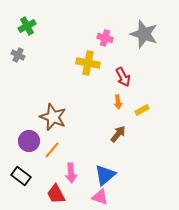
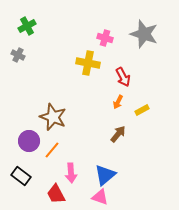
orange arrow: rotated 32 degrees clockwise
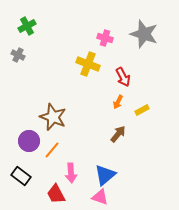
yellow cross: moved 1 px down; rotated 10 degrees clockwise
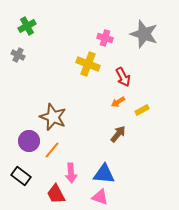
orange arrow: rotated 32 degrees clockwise
blue triangle: moved 1 px left, 1 px up; rotated 45 degrees clockwise
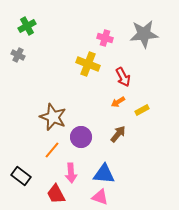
gray star: rotated 24 degrees counterclockwise
purple circle: moved 52 px right, 4 px up
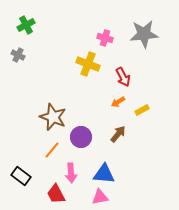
green cross: moved 1 px left, 1 px up
pink triangle: rotated 30 degrees counterclockwise
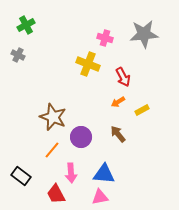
brown arrow: rotated 78 degrees counterclockwise
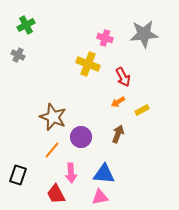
brown arrow: rotated 60 degrees clockwise
black rectangle: moved 3 px left, 1 px up; rotated 72 degrees clockwise
